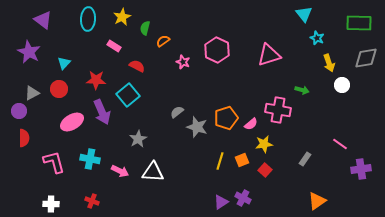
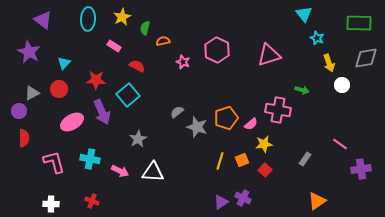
orange semicircle at (163, 41): rotated 24 degrees clockwise
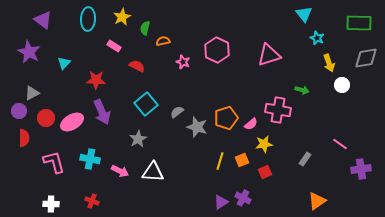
red circle at (59, 89): moved 13 px left, 29 px down
cyan square at (128, 95): moved 18 px right, 9 px down
red square at (265, 170): moved 2 px down; rotated 24 degrees clockwise
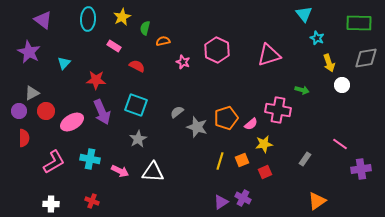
cyan square at (146, 104): moved 10 px left, 1 px down; rotated 30 degrees counterclockwise
red circle at (46, 118): moved 7 px up
pink L-shape at (54, 162): rotated 75 degrees clockwise
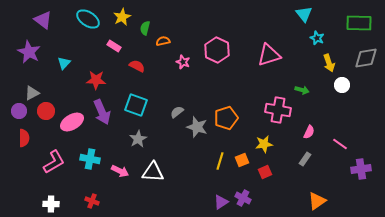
cyan ellipse at (88, 19): rotated 60 degrees counterclockwise
pink semicircle at (251, 124): moved 58 px right, 8 px down; rotated 24 degrees counterclockwise
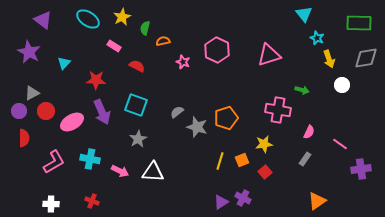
yellow arrow at (329, 63): moved 4 px up
red square at (265, 172): rotated 16 degrees counterclockwise
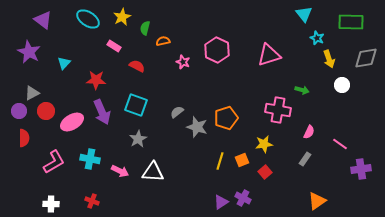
green rectangle at (359, 23): moved 8 px left, 1 px up
